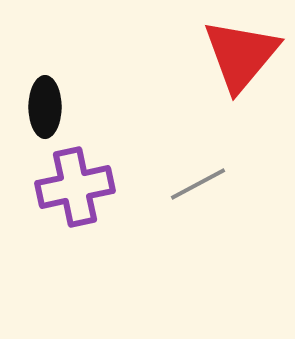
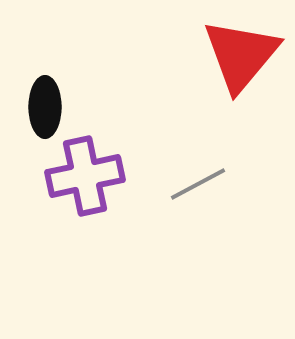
purple cross: moved 10 px right, 11 px up
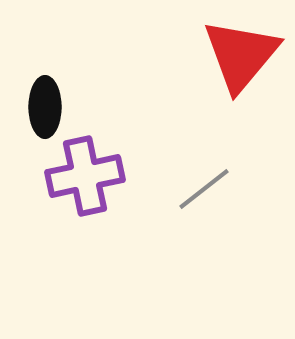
gray line: moved 6 px right, 5 px down; rotated 10 degrees counterclockwise
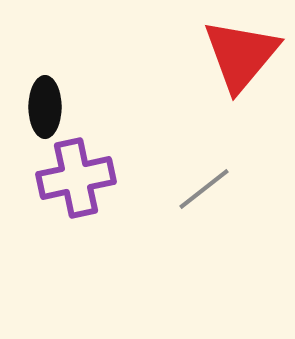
purple cross: moved 9 px left, 2 px down
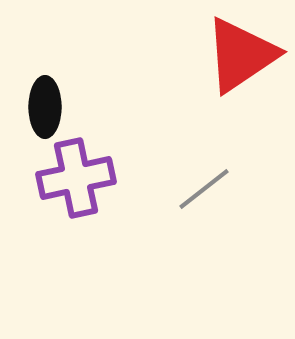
red triangle: rotated 16 degrees clockwise
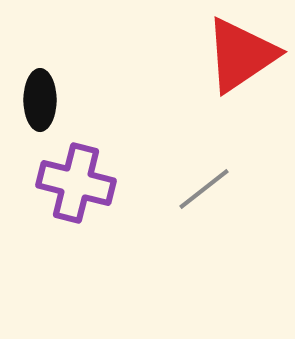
black ellipse: moved 5 px left, 7 px up
purple cross: moved 5 px down; rotated 26 degrees clockwise
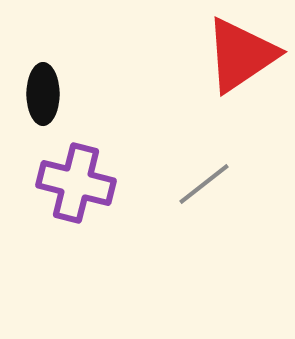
black ellipse: moved 3 px right, 6 px up
gray line: moved 5 px up
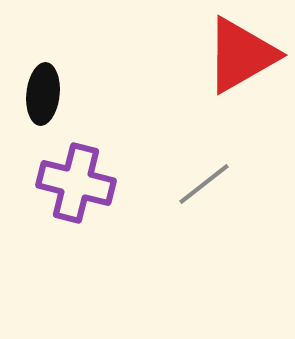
red triangle: rotated 4 degrees clockwise
black ellipse: rotated 6 degrees clockwise
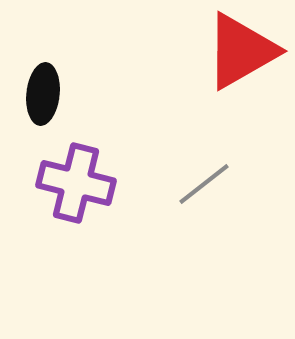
red triangle: moved 4 px up
